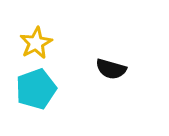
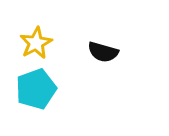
black semicircle: moved 8 px left, 17 px up
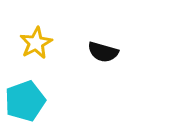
cyan pentagon: moved 11 px left, 12 px down
